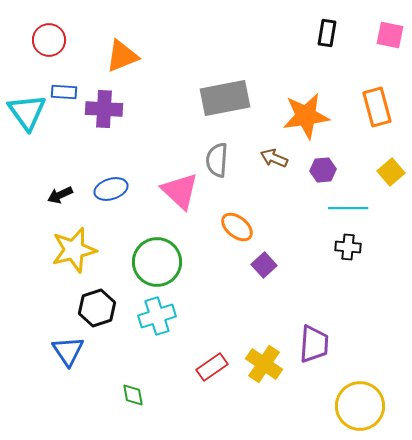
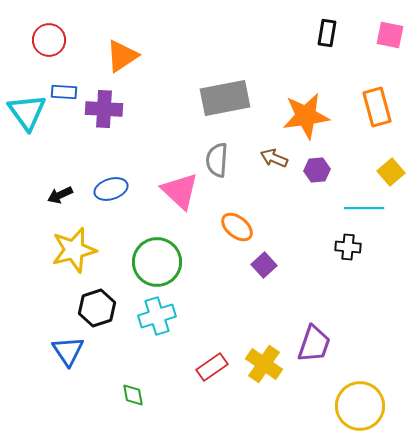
orange triangle: rotated 12 degrees counterclockwise
purple hexagon: moved 6 px left
cyan line: moved 16 px right
purple trapezoid: rotated 15 degrees clockwise
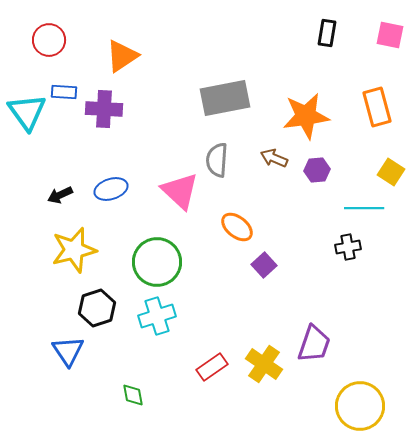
yellow square: rotated 16 degrees counterclockwise
black cross: rotated 15 degrees counterclockwise
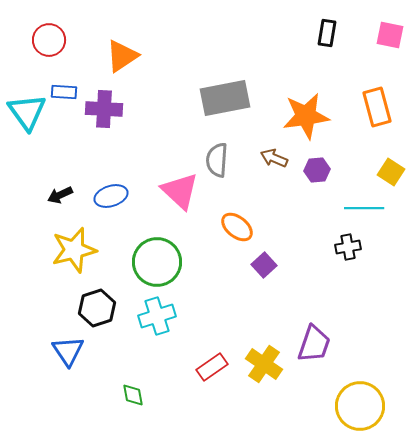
blue ellipse: moved 7 px down
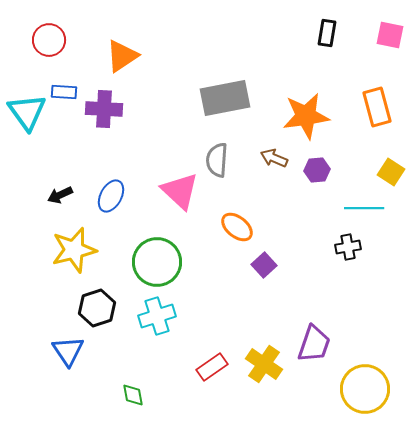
blue ellipse: rotated 44 degrees counterclockwise
yellow circle: moved 5 px right, 17 px up
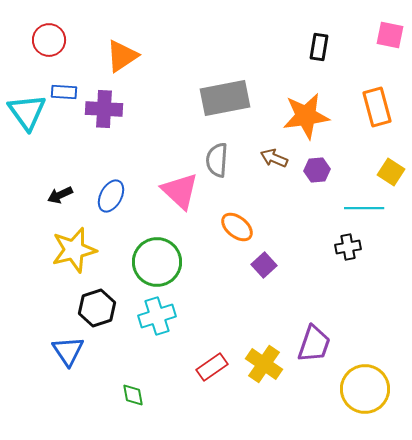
black rectangle: moved 8 px left, 14 px down
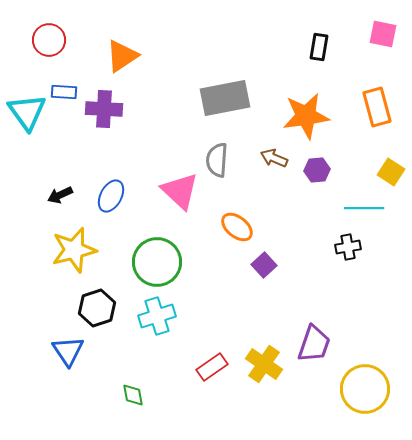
pink square: moved 7 px left, 1 px up
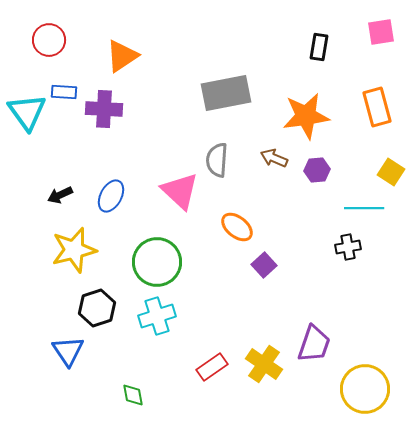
pink square: moved 2 px left, 2 px up; rotated 20 degrees counterclockwise
gray rectangle: moved 1 px right, 5 px up
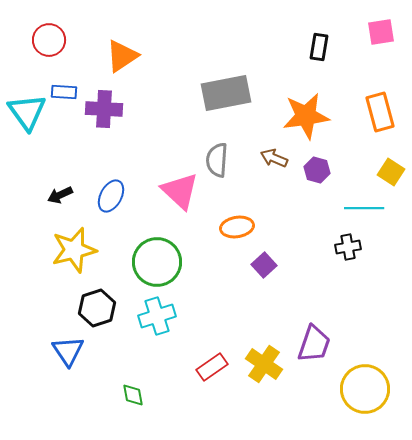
orange rectangle: moved 3 px right, 5 px down
purple hexagon: rotated 20 degrees clockwise
orange ellipse: rotated 48 degrees counterclockwise
